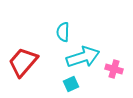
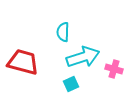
red trapezoid: rotated 64 degrees clockwise
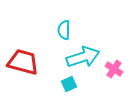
cyan semicircle: moved 1 px right, 2 px up
pink cross: rotated 18 degrees clockwise
cyan square: moved 2 px left
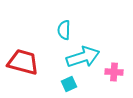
pink cross: moved 3 px down; rotated 30 degrees counterclockwise
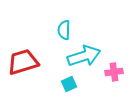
cyan arrow: moved 1 px right, 1 px up
red trapezoid: rotated 32 degrees counterclockwise
pink cross: rotated 12 degrees counterclockwise
